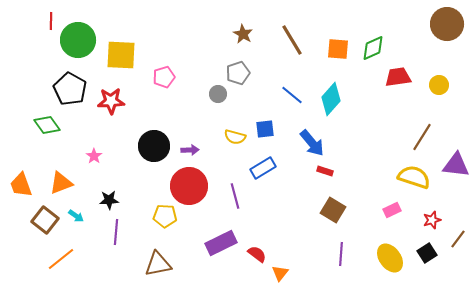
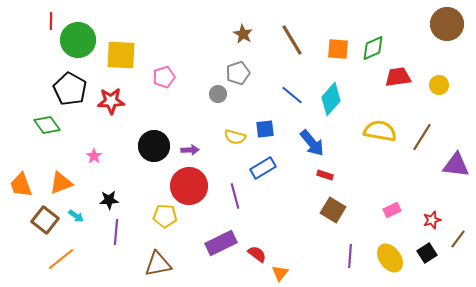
red rectangle at (325, 171): moved 4 px down
yellow semicircle at (414, 177): moved 34 px left, 46 px up; rotated 8 degrees counterclockwise
purple line at (341, 254): moved 9 px right, 2 px down
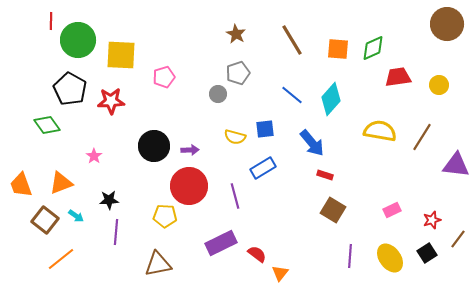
brown star at (243, 34): moved 7 px left
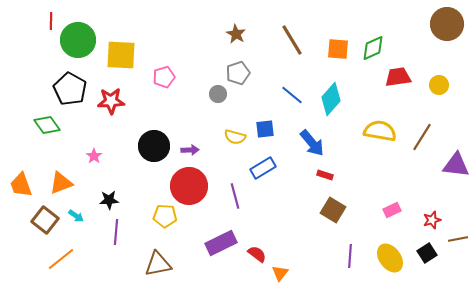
brown line at (458, 239): rotated 42 degrees clockwise
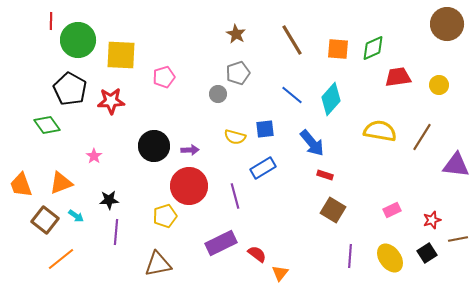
yellow pentagon at (165, 216): rotated 20 degrees counterclockwise
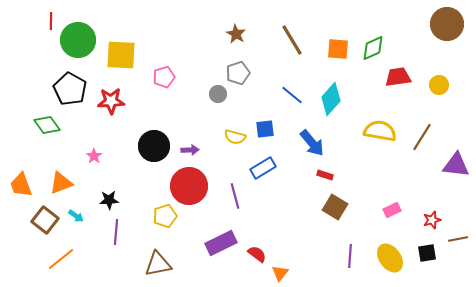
brown square at (333, 210): moved 2 px right, 3 px up
black square at (427, 253): rotated 24 degrees clockwise
